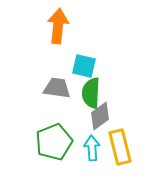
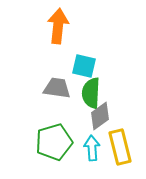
green pentagon: rotated 6 degrees clockwise
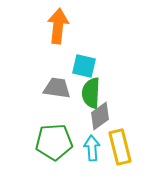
green pentagon: rotated 12 degrees clockwise
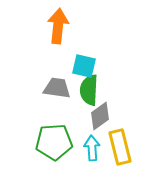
green semicircle: moved 2 px left, 3 px up
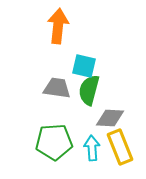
green semicircle: rotated 12 degrees clockwise
gray diamond: moved 10 px right, 2 px down; rotated 40 degrees clockwise
yellow rectangle: rotated 8 degrees counterclockwise
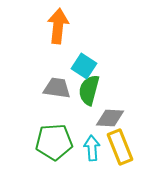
cyan square: rotated 20 degrees clockwise
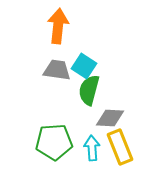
gray trapezoid: moved 18 px up
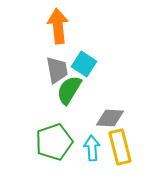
orange arrow: rotated 12 degrees counterclockwise
cyan square: moved 2 px up
gray trapezoid: rotated 72 degrees clockwise
green semicircle: moved 20 px left; rotated 16 degrees clockwise
green pentagon: rotated 15 degrees counterclockwise
yellow rectangle: rotated 8 degrees clockwise
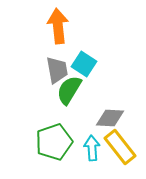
yellow rectangle: rotated 24 degrees counterclockwise
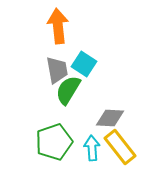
green semicircle: moved 1 px left
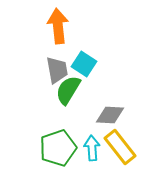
gray diamond: moved 3 px up
green pentagon: moved 4 px right, 6 px down
